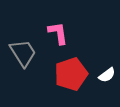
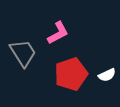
pink L-shape: rotated 70 degrees clockwise
white semicircle: rotated 12 degrees clockwise
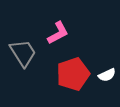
red pentagon: moved 2 px right
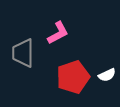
gray trapezoid: rotated 148 degrees counterclockwise
red pentagon: moved 3 px down
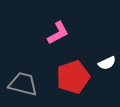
gray trapezoid: moved 31 px down; rotated 104 degrees clockwise
white semicircle: moved 12 px up
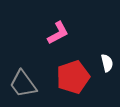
white semicircle: rotated 78 degrees counterclockwise
gray trapezoid: rotated 140 degrees counterclockwise
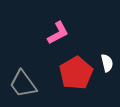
red pentagon: moved 3 px right, 4 px up; rotated 12 degrees counterclockwise
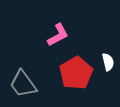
pink L-shape: moved 2 px down
white semicircle: moved 1 px right, 1 px up
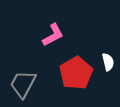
pink L-shape: moved 5 px left
gray trapezoid: rotated 64 degrees clockwise
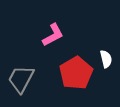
white semicircle: moved 2 px left, 3 px up
gray trapezoid: moved 2 px left, 5 px up
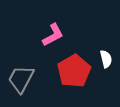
red pentagon: moved 2 px left, 2 px up
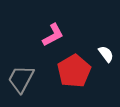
white semicircle: moved 5 px up; rotated 24 degrees counterclockwise
